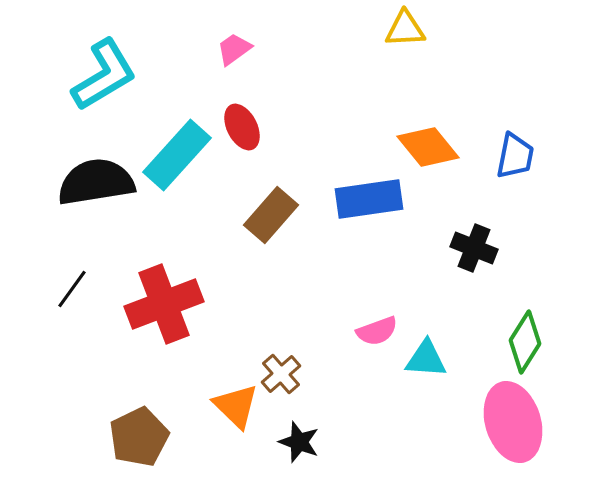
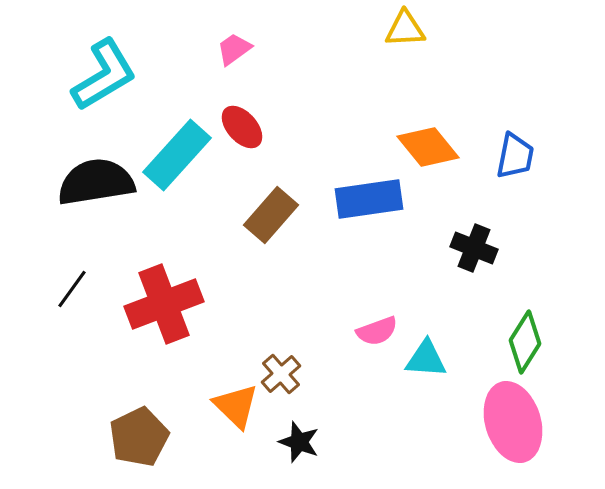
red ellipse: rotated 15 degrees counterclockwise
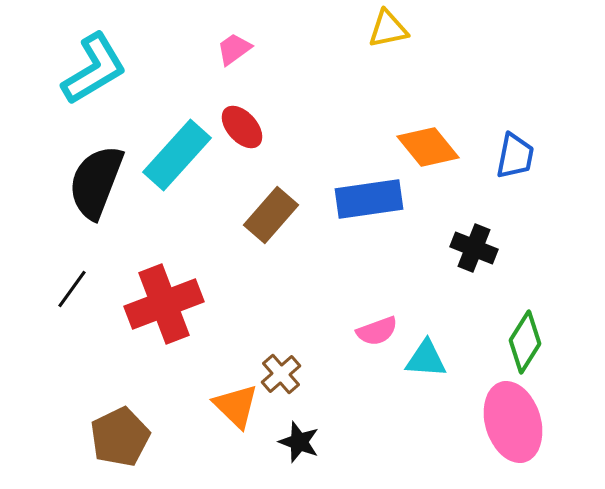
yellow triangle: moved 17 px left; rotated 9 degrees counterclockwise
cyan L-shape: moved 10 px left, 6 px up
black semicircle: rotated 60 degrees counterclockwise
brown pentagon: moved 19 px left
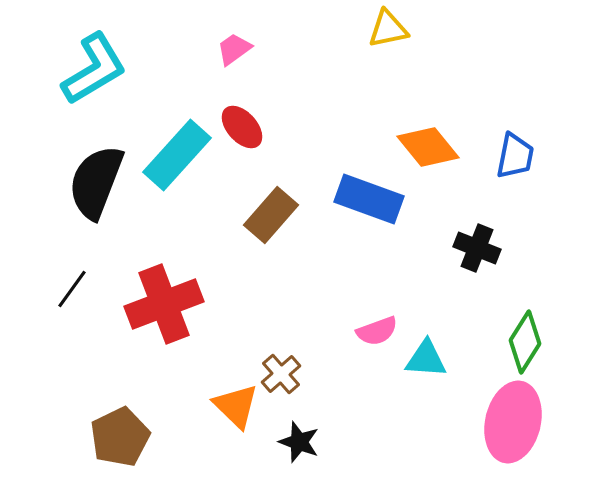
blue rectangle: rotated 28 degrees clockwise
black cross: moved 3 px right
pink ellipse: rotated 30 degrees clockwise
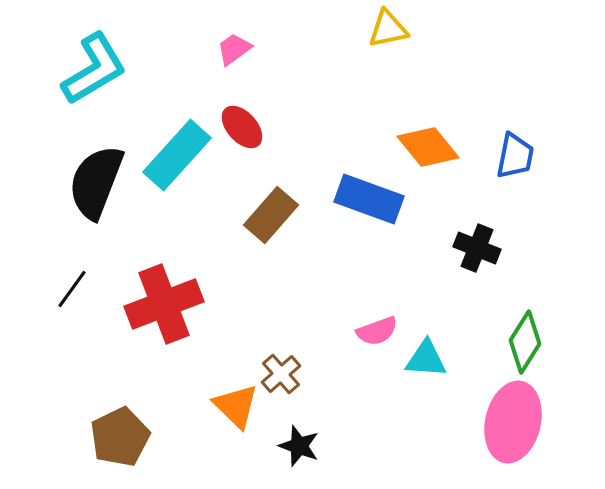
black star: moved 4 px down
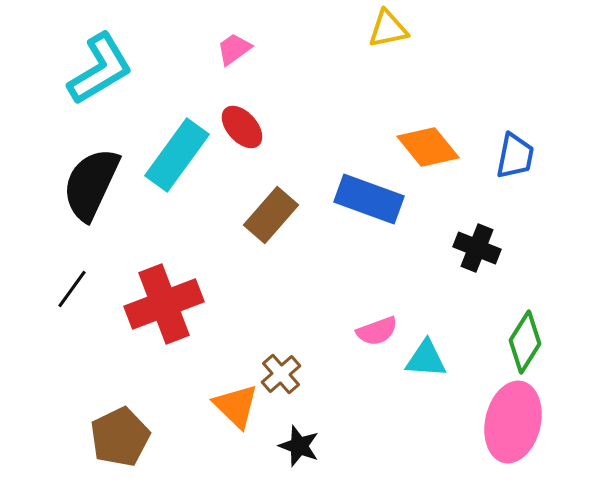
cyan L-shape: moved 6 px right
cyan rectangle: rotated 6 degrees counterclockwise
black semicircle: moved 5 px left, 2 px down; rotated 4 degrees clockwise
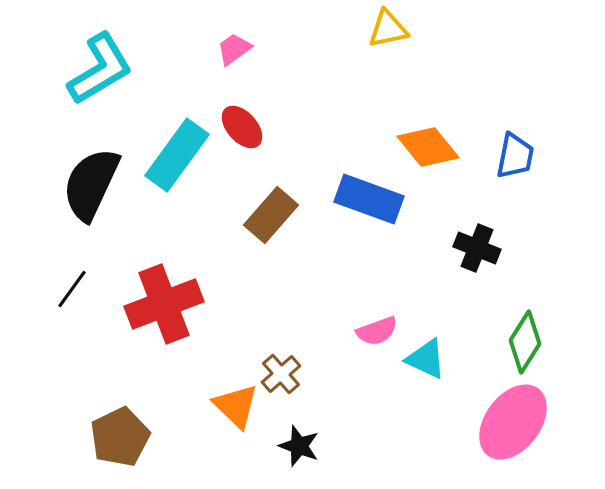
cyan triangle: rotated 21 degrees clockwise
pink ellipse: rotated 24 degrees clockwise
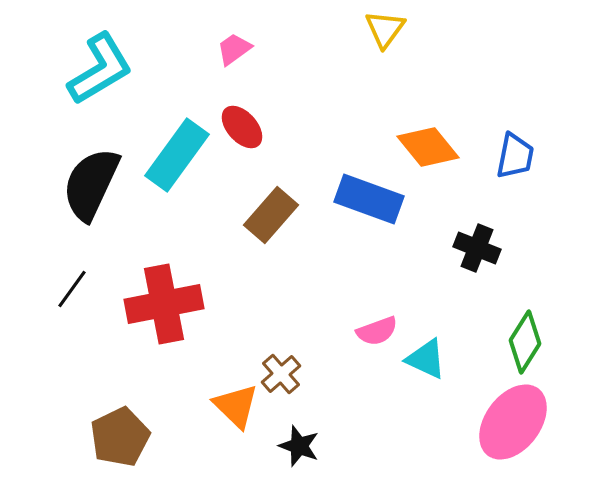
yellow triangle: moved 3 px left; rotated 42 degrees counterclockwise
red cross: rotated 10 degrees clockwise
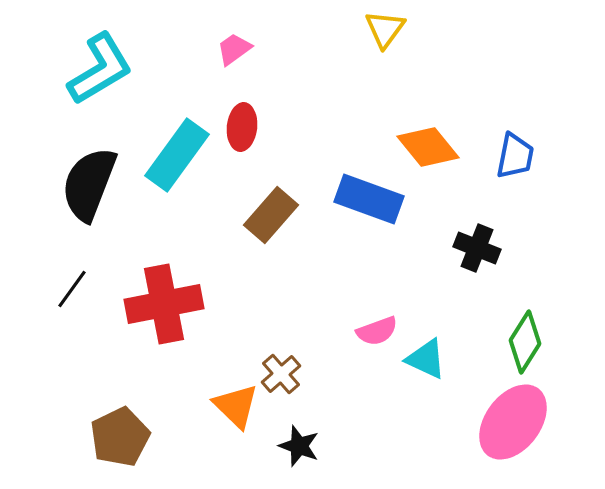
red ellipse: rotated 48 degrees clockwise
black semicircle: moved 2 px left; rotated 4 degrees counterclockwise
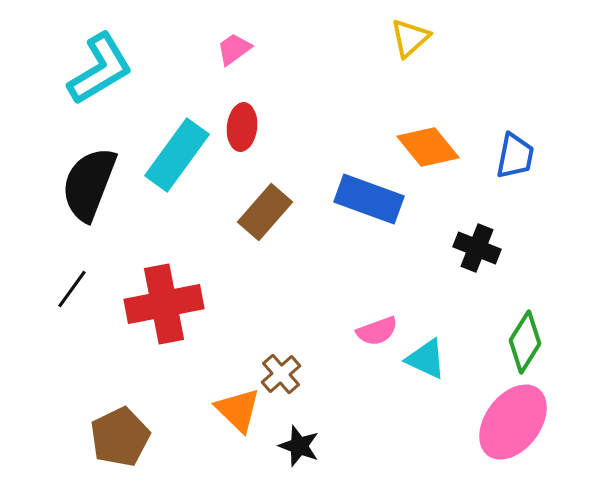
yellow triangle: moved 25 px right, 9 px down; rotated 12 degrees clockwise
brown rectangle: moved 6 px left, 3 px up
orange triangle: moved 2 px right, 4 px down
